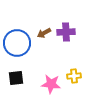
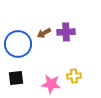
blue circle: moved 1 px right, 1 px down
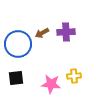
brown arrow: moved 2 px left
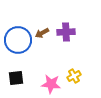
blue circle: moved 4 px up
yellow cross: rotated 24 degrees counterclockwise
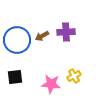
brown arrow: moved 3 px down
blue circle: moved 1 px left
black square: moved 1 px left, 1 px up
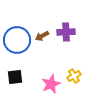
pink star: rotated 30 degrees counterclockwise
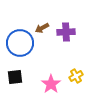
brown arrow: moved 8 px up
blue circle: moved 3 px right, 3 px down
yellow cross: moved 2 px right
pink star: rotated 12 degrees counterclockwise
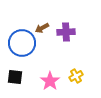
blue circle: moved 2 px right
black square: rotated 14 degrees clockwise
pink star: moved 1 px left, 3 px up
